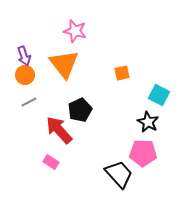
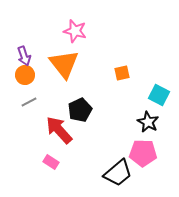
black trapezoid: moved 1 px left, 1 px up; rotated 92 degrees clockwise
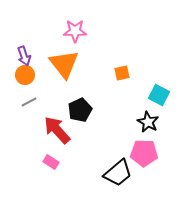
pink star: rotated 15 degrees counterclockwise
red arrow: moved 2 px left
pink pentagon: moved 1 px right
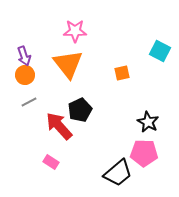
orange triangle: moved 4 px right
cyan square: moved 1 px right, 44 px up
red arrow: moved 2 px right, 4 px up
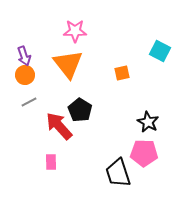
black pentagon: rotated 15 degrees counterclockwise
pink rectangle: rotated 56 degrees clockwise
black trapezoid: rotated 112 degrees clockwise
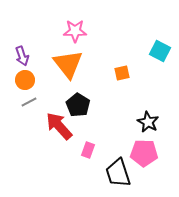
purple arrow: moved 2 px left
orange circle: moved 5 px down
black pentagon: moved 2 px left, 5 px up
pink rectangle: moved 37 px right, 12 px up; rotated 21 degrees clockwise
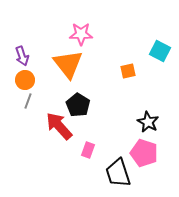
pink star: moved 6 px right, 3 px down
orange square: moved 6 px right, 2 px up
gray line: moved 1 px left, 1 px up; rotated 42 degrees counterclockwise
pink pentagon: rotated 16 degrees clockwise
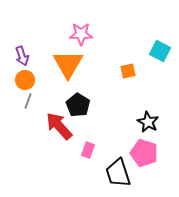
orange triangle: rotated 8 degrees clockwise
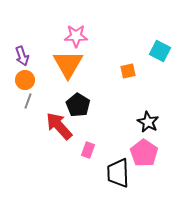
pink star: moved 5 px left, 2 px down
pink pentagon: rotated 16 degrees clockwise
black trapezoid: rotated 16 degrees clockwise
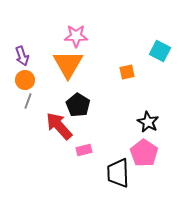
orange square: moved 1 px left, 1 px down
pink rectangle: moved 4 px left; rotated 56 degrees clockwise
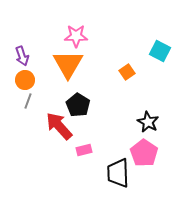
orange square: rotated 21 degrees counterclockwise
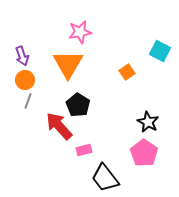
pink star: moved 4 px right, 4 px up; rotated 10 degrees counterclockwise
black trapezoid: moved 13 px left, 5 px down; rotated 36 degrees counterclockwise
